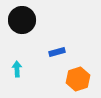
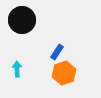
blue rectangle: rotated 42 degrees counterclockwise
orange hexagon: moved 14 px left, 6 px up
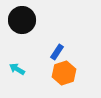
cyan arrow: rotated 56 degrees counterclockwise
